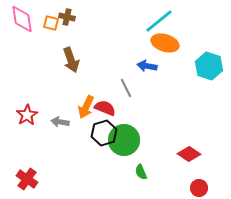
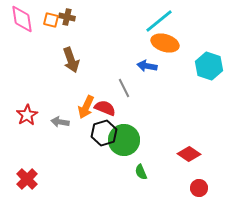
orange square: moved 3 px up
gray line: moved 2 px left
red cross: rotated 10 degrees clockwise
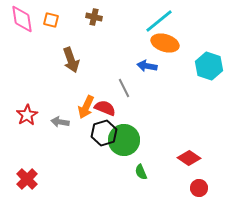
brown cross: moved 27 px right
red diamond: moved 4 px down
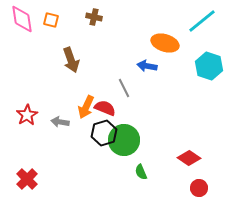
cyan line: moved 43 px right
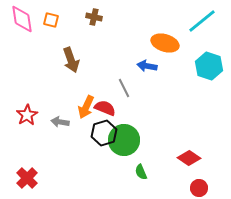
red cross: moved 1 px up
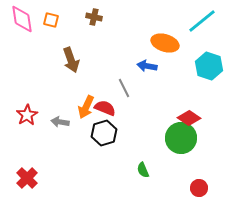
green circle: moved 57 px right, 2 px up
red diamond: moved 40 px up
green semicircle: moved 2 px right, 2 px up
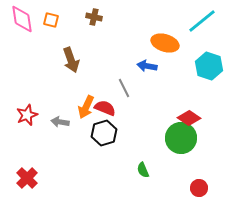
red star: rotated 10 degrees clockwise
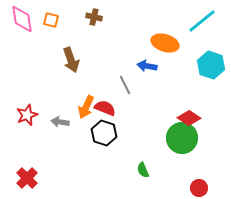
cyan hexagon: moved 2 px right, 1 px up
gray line: moved 1 px right, 3 px up
black hexagon: rotated 25 degrees counterclockwise
green circle: moved 1 px right
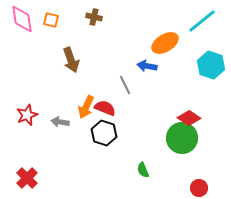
orange ellipse: rotated 48 degrees counterclockwise
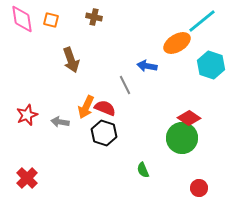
orange ellipse: moved 12 px right
